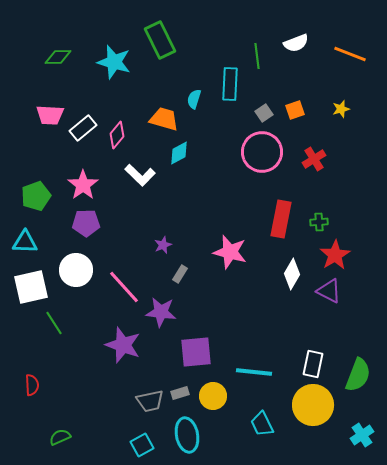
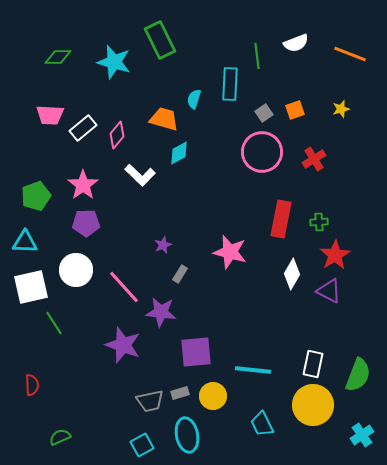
cyan line at (254, 372): moved 1 px left, 2 px up
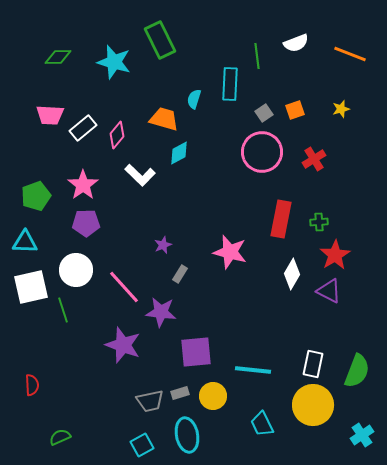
green line at (54, 323): moved 9 px right, 13 px up; rotated 15 degrees clockwise
green semicircle at (358, 375): moved 1 px left, 4 px up
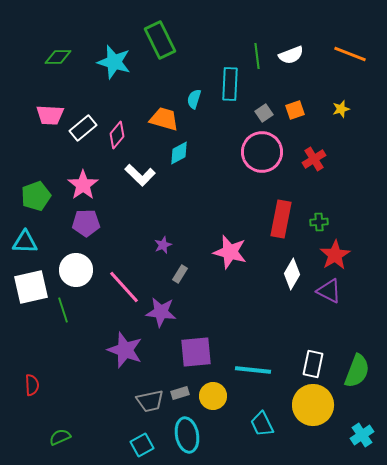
white semicircle at (296, 43): moved 5 px left, 12 px down
purple star at (123, 345): moved 2 px right, 5 px down
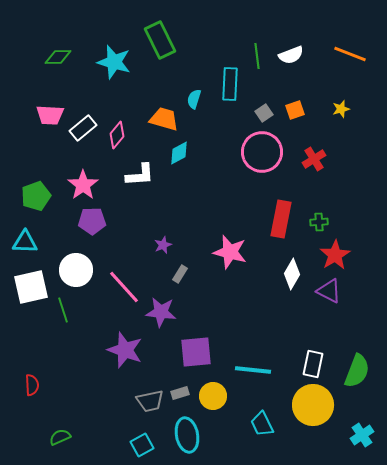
white L-shape at (140, 175): rotated 48 degrees counterclockwise
purple pentagon at (86, 223): moved 6 px right, 2 px up
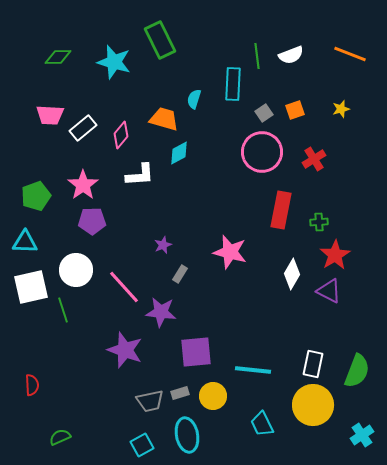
cyan rectangle at (230, 84): moved 3 px right
pink diamond at (117, 135): moved 4 px right
red rectangle at (281, 219): moved 9 px up
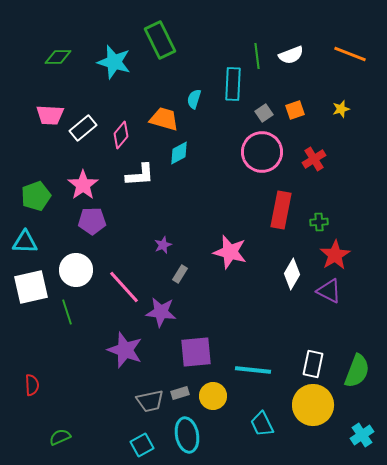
green line at (63, 310): moved 4 px right, 2 px down
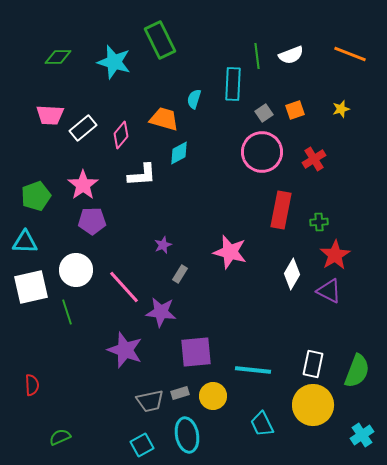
white L-shape at (140, 175): moved 2 px right
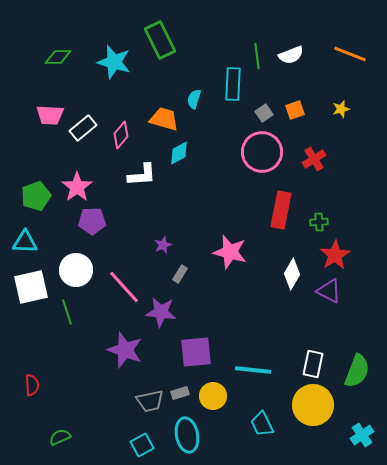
pink star at (83, 185): moved 6 px left, 2 px down
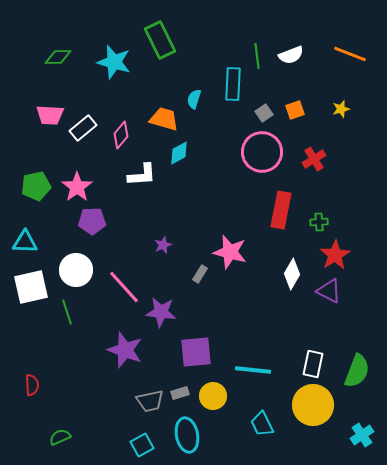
green pentagon at (36, 196): moved 10 px up; rotated 8 degrees clockwise
gray rectangle at (180, 274): moved 20 px right
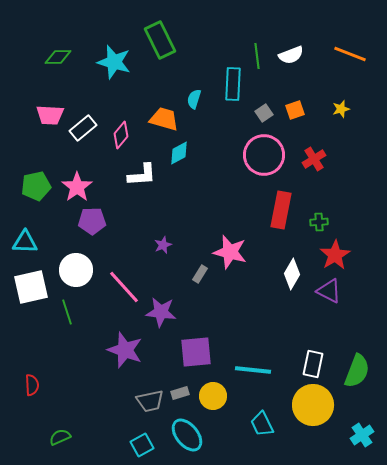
pink circle at (262, 152): moved 2 px right, 3 px down
cyan ellipse at (187, 435): rotated 28 degrees counterclockwise
